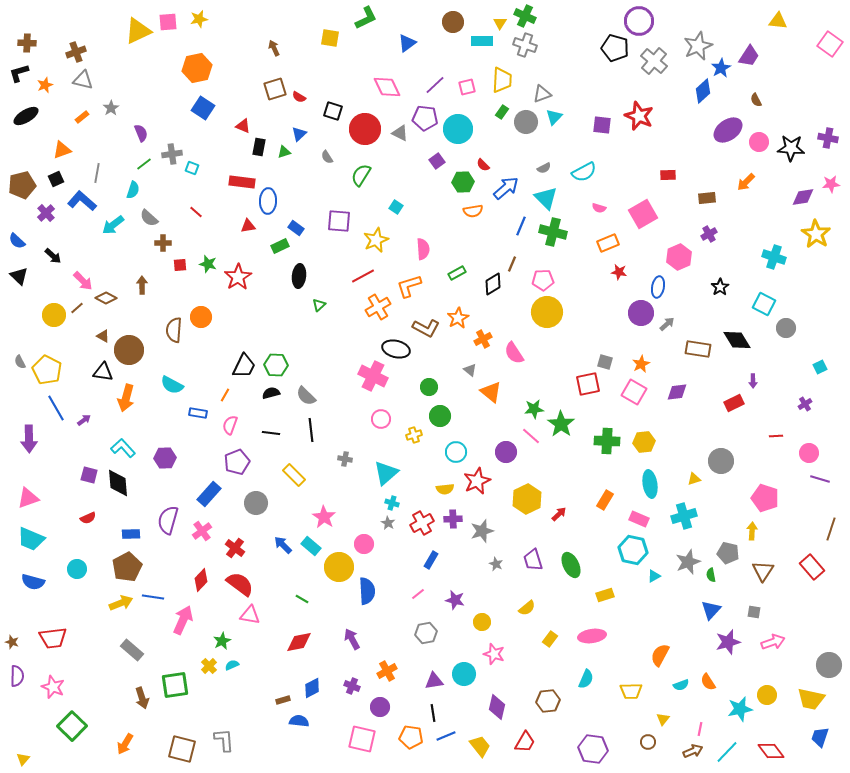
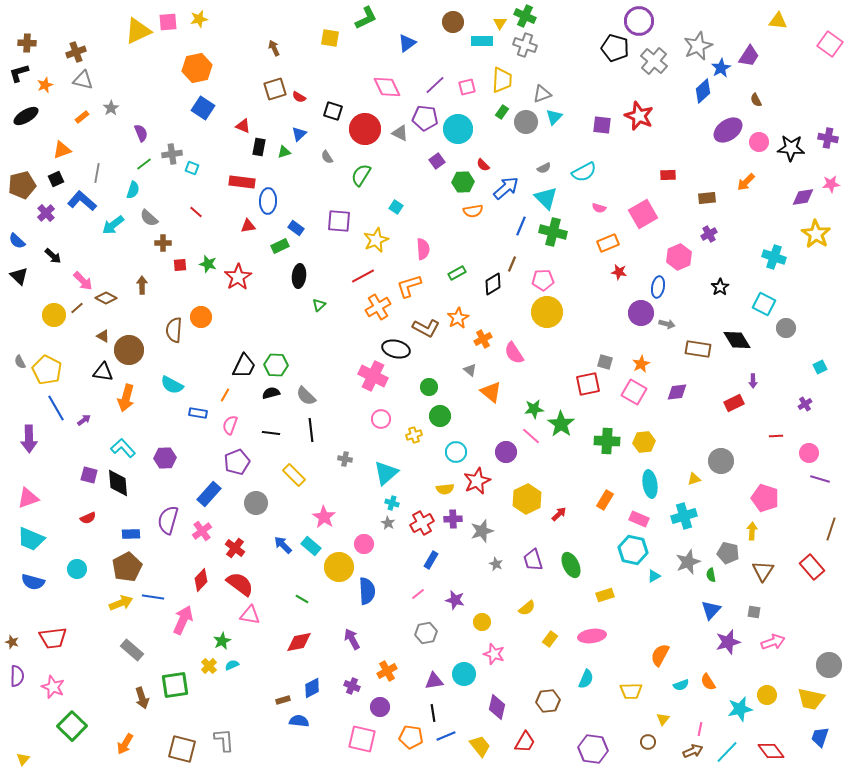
gray arrow at (667, 324): rotated 56 degrees clockwise
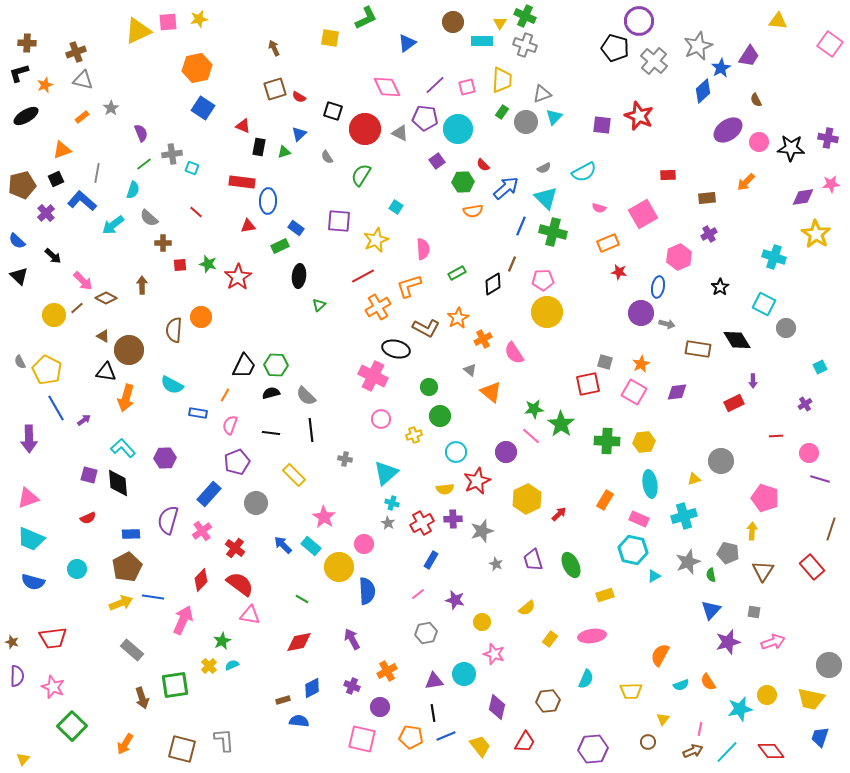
black triangle at (103, 372): moved 3 px right
purple hexagon at (593, 749): rotated 12 degrees counterclockwise
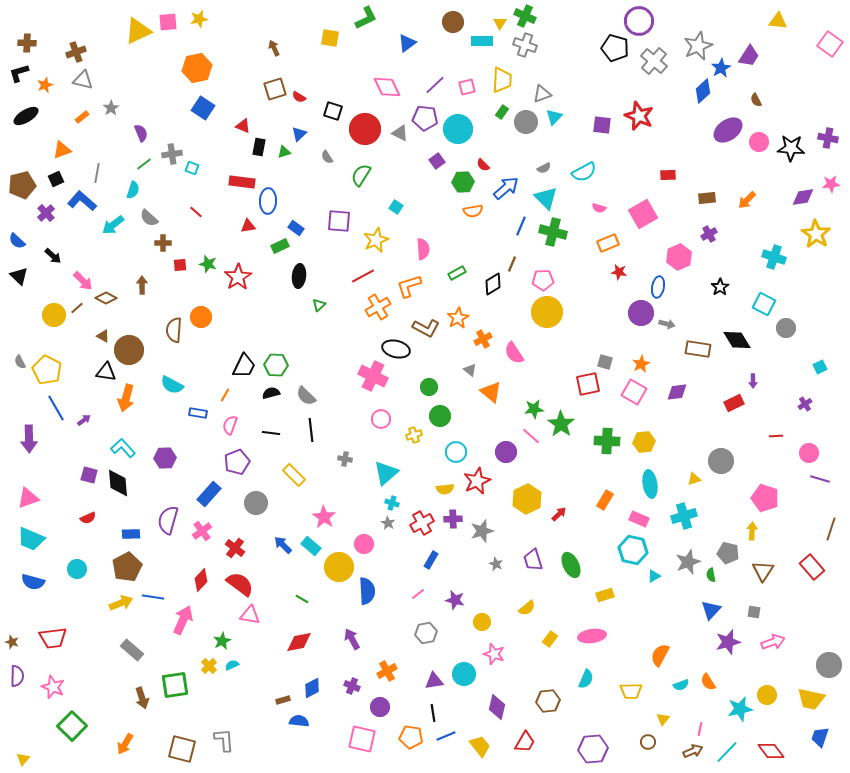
orange arrow at (746, 182): moved 1 px right, 18 px down
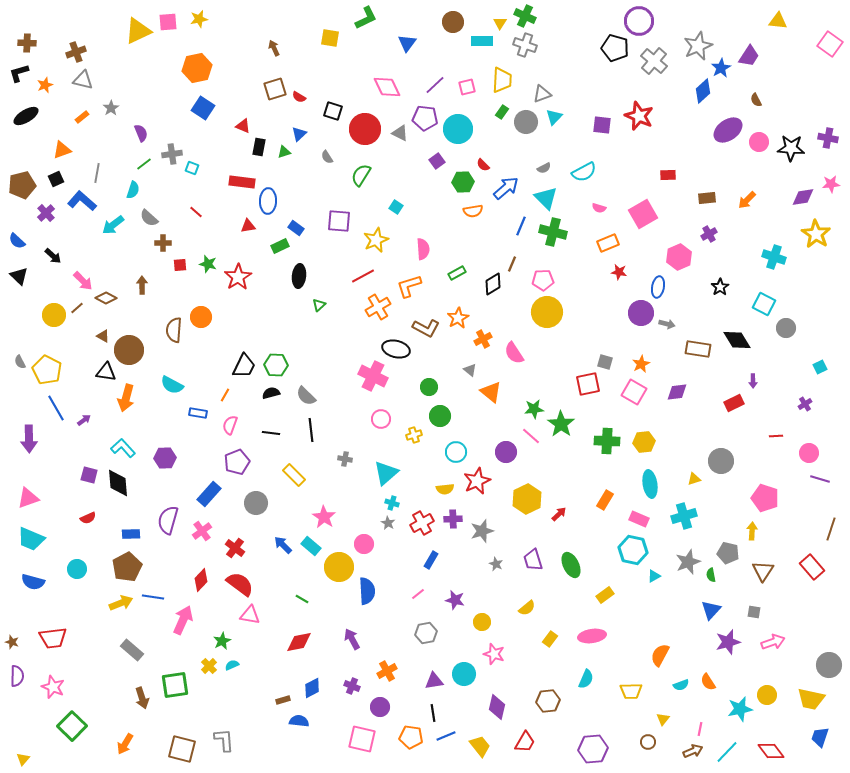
blue triangle at (407, 43): rotated 18 degrees counterclockwise
yellow rectangle at (605, 595): rotated 18 degrees counterclockwise
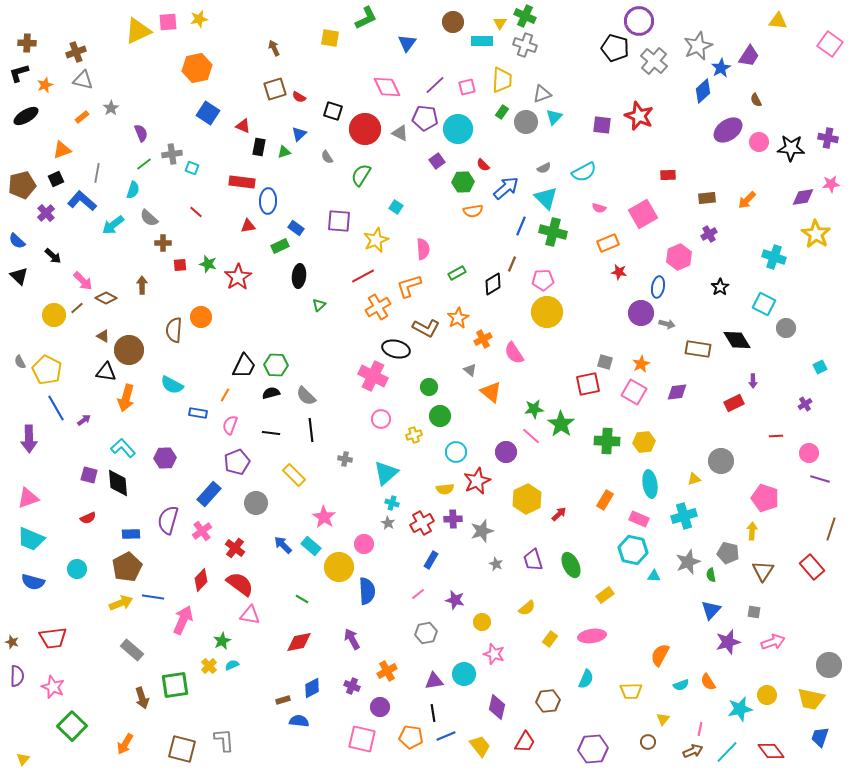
blue square at (203, 108): moved 5 px right, 5 px down
cyan triangle at (654, 576): rotated 32 degrees clockwise
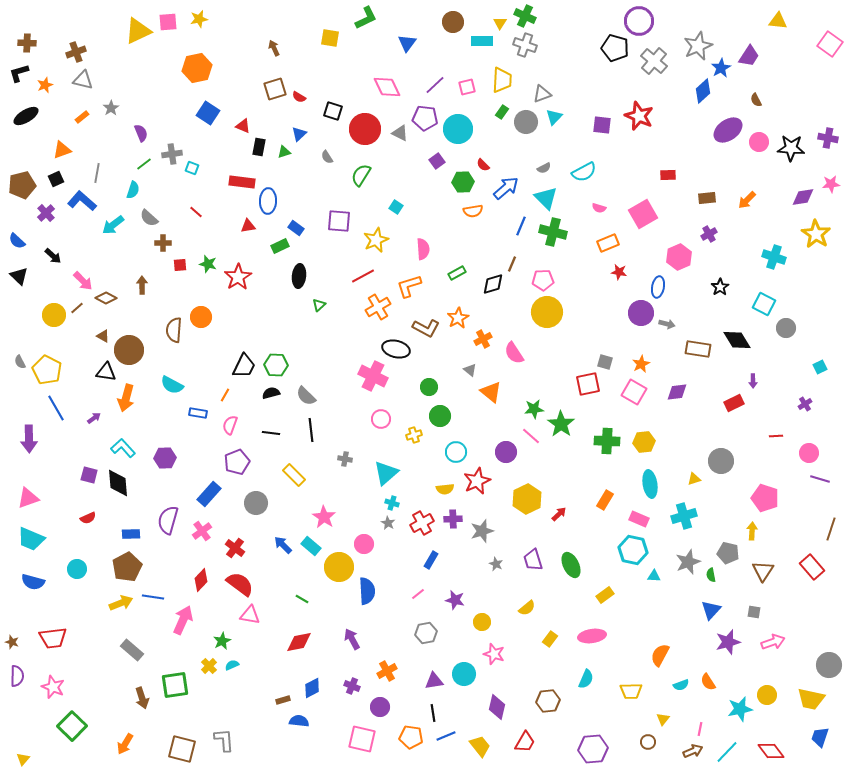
black diamond at (493, 284): rotated 15 degrees clockwise
purple arrow at (84, 420): moved 10 px right, 2 px up
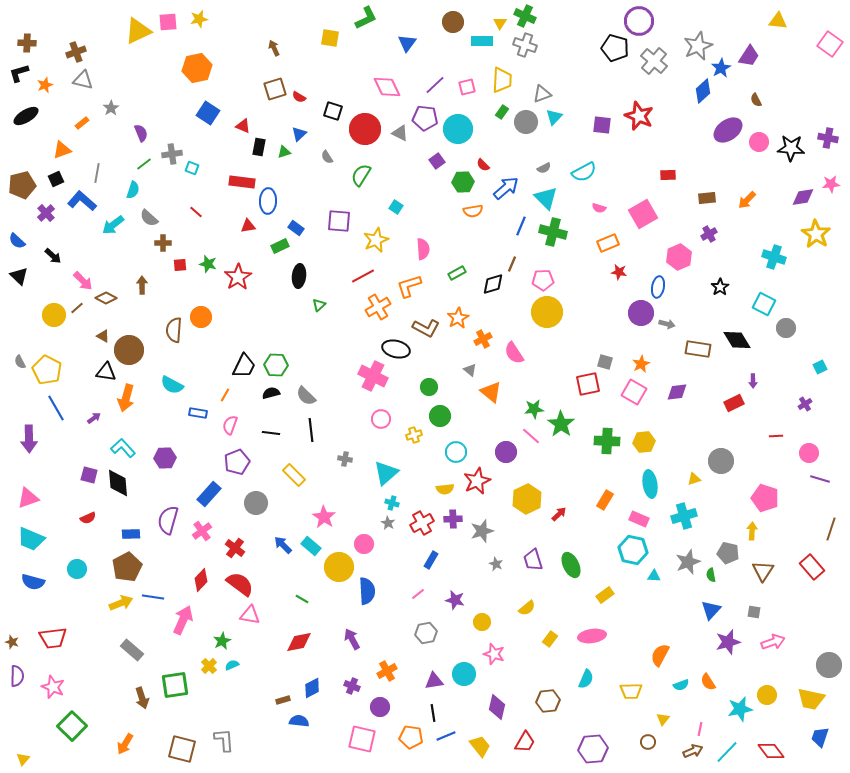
orange rectangle at (82, 117): moved 6 px down
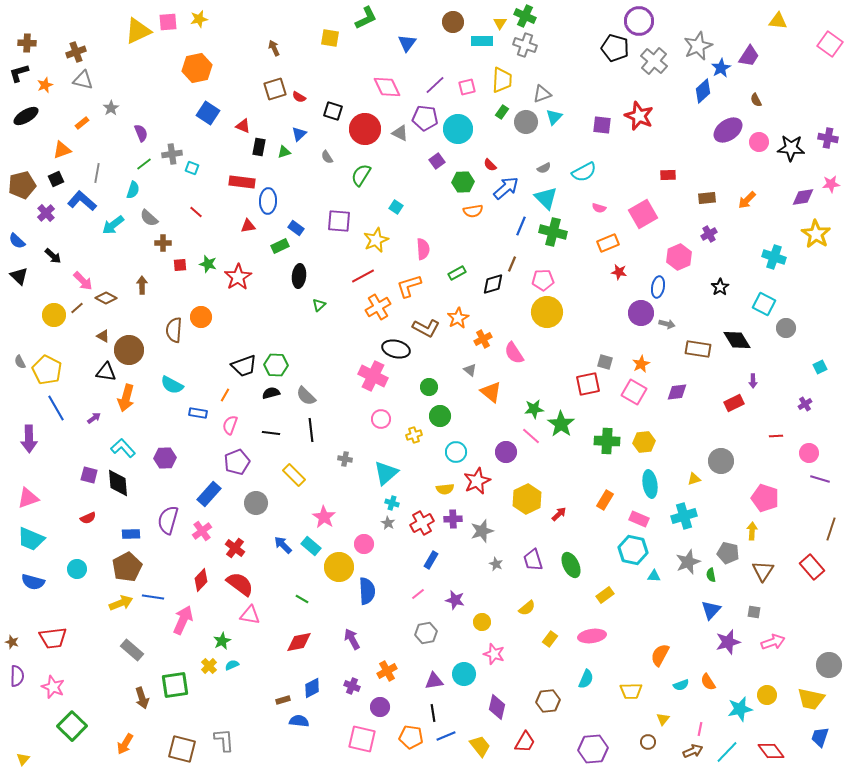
red semicircle at (483, 165): moved 7 px right
black trapezoid at (244, 366): rotated 44 degrees clockwise
